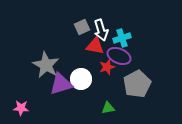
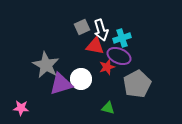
green triangle: rotated 24 degrees clockwise
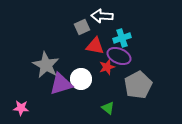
white arrow: moved 1 px right, 14 px up; rotated 110 degrees clockwise
gray pentagon: moved 1 px right, 1 px down
green triangle: rotated 24 degrees clockwise
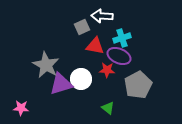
red star: moved 3 px down; rotated 21 degrees clockwise
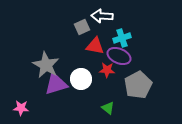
purple triangle: moved 5 px left
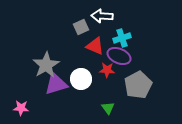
gray square: moved 1 px left
red triangle: rotated 12 degrees clockwise
gray star: rotated 12 degrees clockwise
green triangle: rotated 16 degrees clockwise
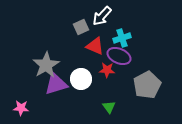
white arrow: rotated 50 degrees counterclockwise
gray pentagon: moved 9 px right
green triangle: moved 1 px right, 1 px up
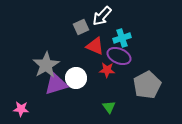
white circle: moved 5 px left, 1 px up
pink star: moved 1 px down
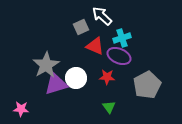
white arrow: rotated 90 degrees clockwise
red star: moved 7 px down
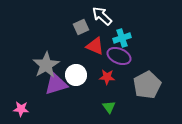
white circle: moved 3 px up
